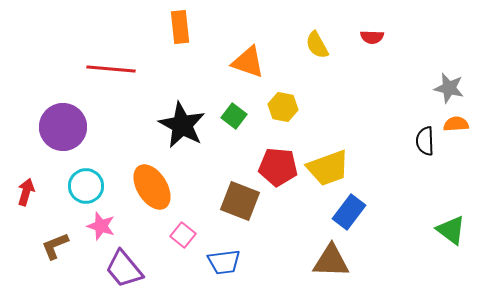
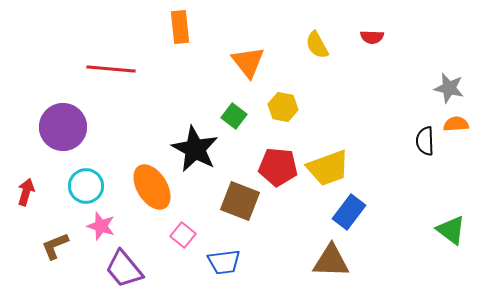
orange triangle: rotated 33 degrees clockwise
black star: moved 13 px right, 24 px down
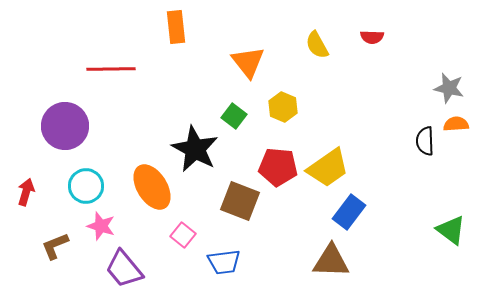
orange rectangle: moved 4 px left
red line: rotated 6 degrees counterclockwise
yellow hexagon: rotated 12 degrees clockwise
purple circle: moved 2 px right, 1 px up
yellow trapezoid: rotated 15 degrees counterclockwise
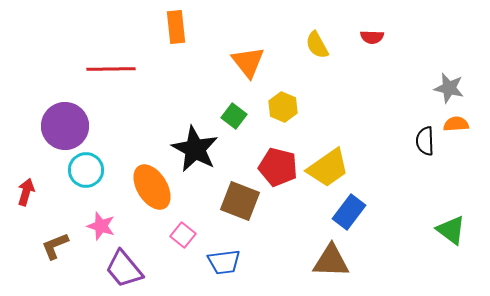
red pentagon: rotated 9 degrees clockwise
cyan circle: moved 16 px up
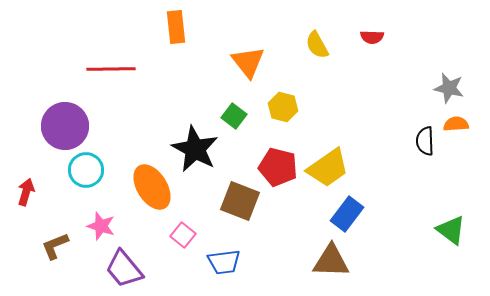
yellow hexagon: rotated 8 degrees counterclockwise
blue rectangle: moved 2 px left, 2 px down
